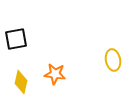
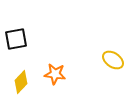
yellow ellipse: rotated 45 degrees counterclockwise
yellow diamond: rotated 30 degrees clockwise
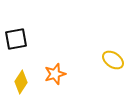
orange star: rotated 25 degrees counterclockwise
yellow diamond: rotated 10 degrees counterclockwise
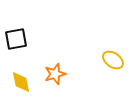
yellow diamond: rotated 45 degrees counterclockwise
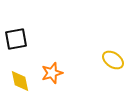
orange star: moved 3 px left, 1 px up
yellow diamond: moved 1 px left, 1 px up
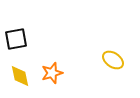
yellow diamond: moved 5 px up
